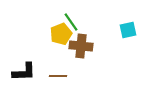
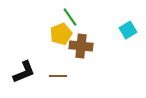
green line: moved 1 px left, 5 px up
cyan square: rotated 18 degrees counterclockwise
black L-shape: rotated 20 degrees counterclockwise
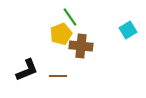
black L-shape: moved 3 px right, 2 px up
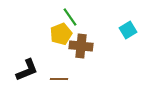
brown line: moved 1 px right, 3 px down
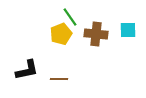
cyan square: rotated 30 degrees clockwise
brown cross: moved 15 px right, 12 px up
black L-shape: rotated 10 degrees clockwise
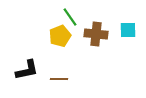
yellow pentagon: moved 1 px left, 2 px down
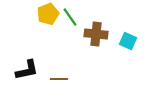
cyan square: moved 11 px down; rotated 24 degrees clockwise
yellow pentagon: moved 12 px left, 22 px up
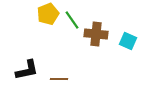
green line: moved 2 px right, 3 px down
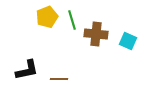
yellow pentagon: moved 1 px left, 3 px down
green line: rotated 18 degrees clockwise
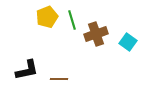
brown cross: rotated 25 degrees counterclockwise
cyan square: moved 1 px down; rotated 12 degrees clockwise
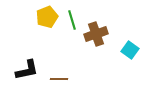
cyan square: moved 2 px right, 8 px down
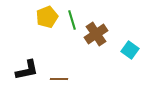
brown cross: rotated 15 degrees counterclockwise
